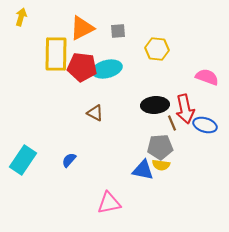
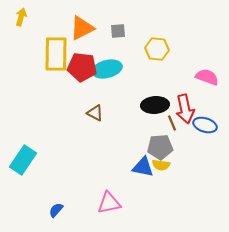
blue semicircle: moved 13 px left, 50 px down
blue triangle: moved 3 px up
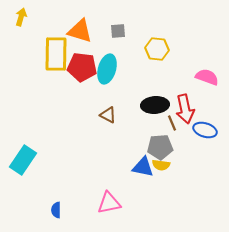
orange triangle: moved 2 px left, 3 px down; rotated 44 degrees clockwise
cyan ellipse: rotated 60 degrees counterclockwise
brown triangle: moved 13 px right, 2 px down
blue ellipse: moved 5 px down
blue semicircle: rotated 42 degrees counterclockwise
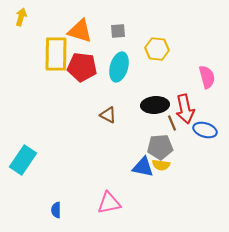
cyan ellipse: moved 12 px right, 2 px up
pink semicircle: rotated 55 degrees clockwise
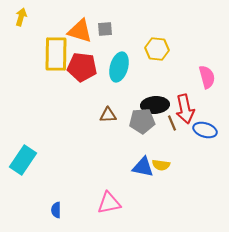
gray square: moved 13 px left, 2 px up
brown triangle: rotated 30 degrees counterclockwise
gray pentagon: moved 18 px left, 26 px up
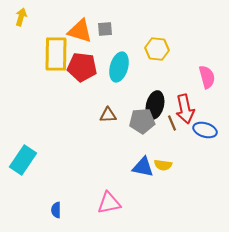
black ellipse: rotated 72 degrees counterclockwise
yellow semicircle: moved 2 px right
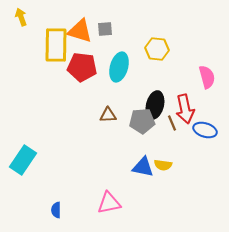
yellow arrow: rotated 36 degrees counterclockwise
yellow rectangle: moved 9 px up
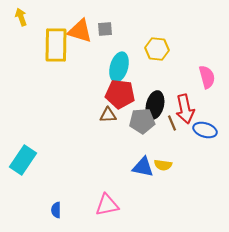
red pentagon: moved 38 px right, 27 px down
pink triangle: moved 2 px left, 2 px down
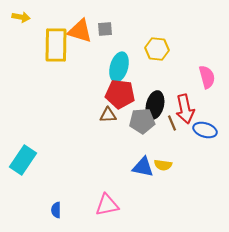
yellow arrow: rotated 120 degrees clockwise
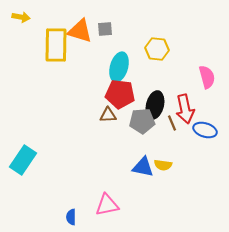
blue semicircle: moved 15 px right, 7 px down
